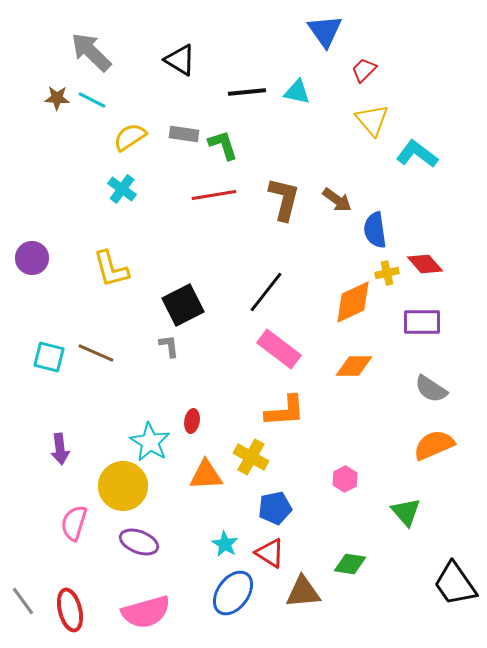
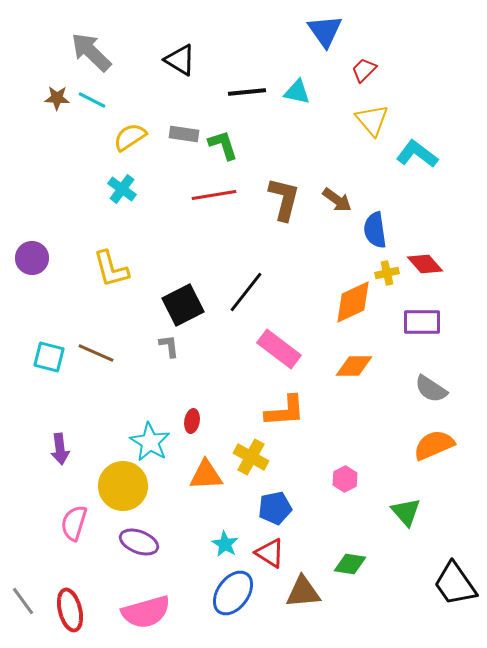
black line at (266, 292): moved 20 px left
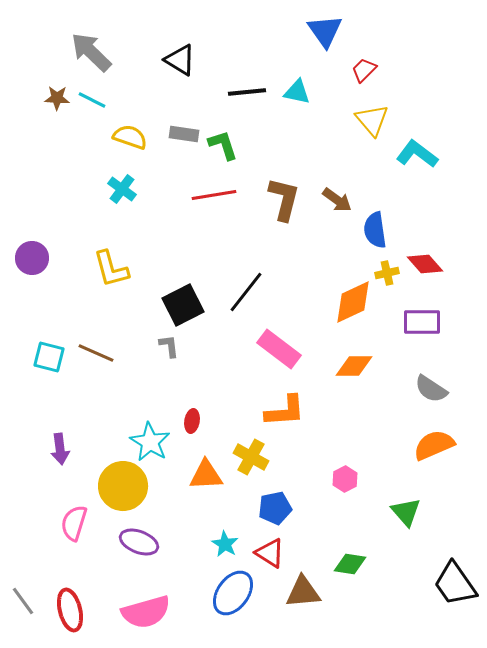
yellow semicircle at (130, 137): rotated 52 degrees clockwise
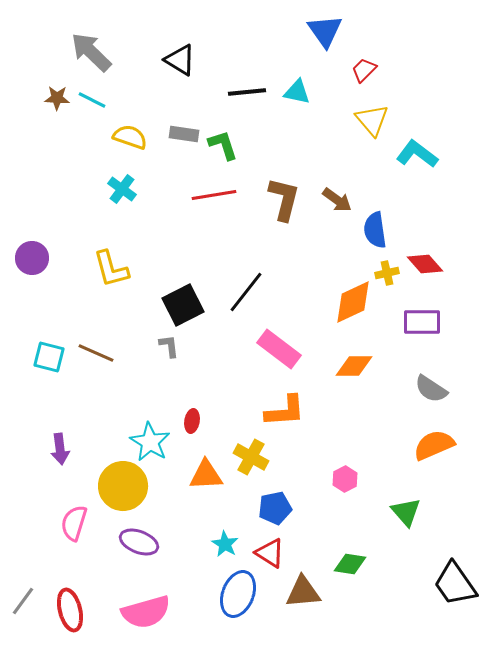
blue ellipse at (233, 593): moved 5 px right, 1 px down; rotated 15 degrees counterclockwise
gray line at (23, 601): rotated 72 degrees clockwise
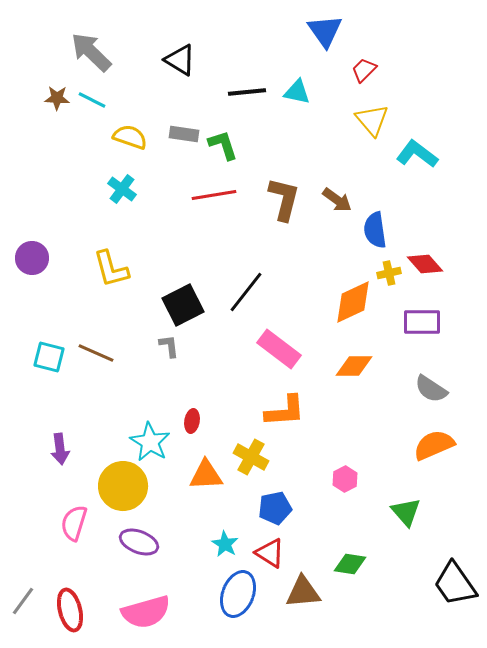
yellow cross at (387, 273): moved 2 px right
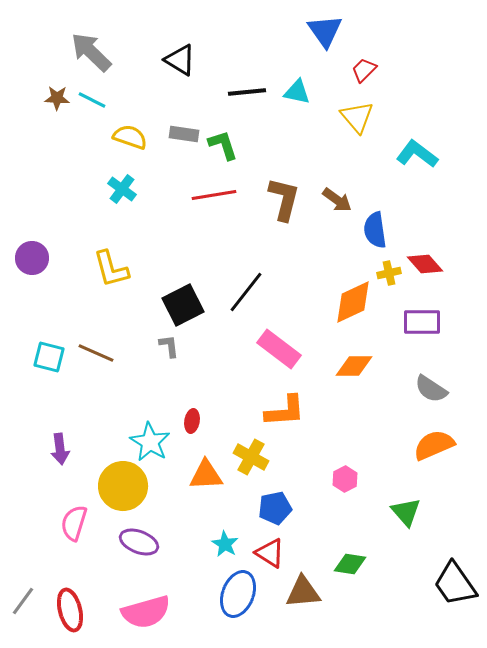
yellow triangle at (372, 120): moved 15 px left, 3 px up
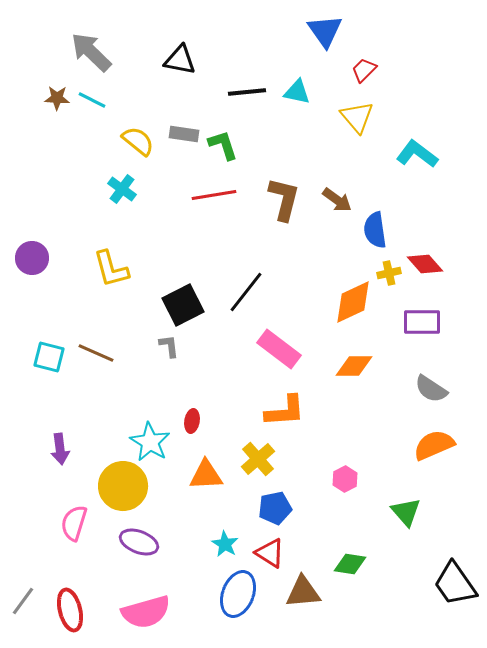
black triangle at (180, 60): rotated 20 degrees counterclockwise
yellow semicircle at (130, 137): moved 8 px right, 4 px down; rotated 20 degrees clockwise
yellow cross at (251, 457): moved 7 px right, 2 px down; rotated 20 degrees clockwise
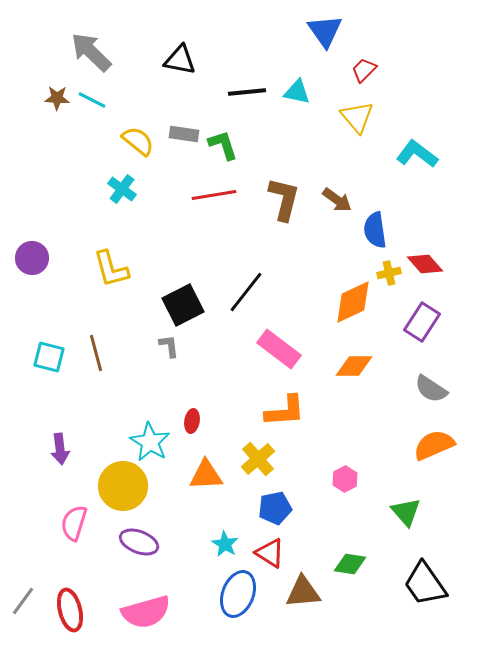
purple rectangle at (422, 322): rotated 57 degrees counterclockwise
brown line at (96, 353): rotated 51 degrees clockwise
black trapezoid at (455, 584): moved 30 px left
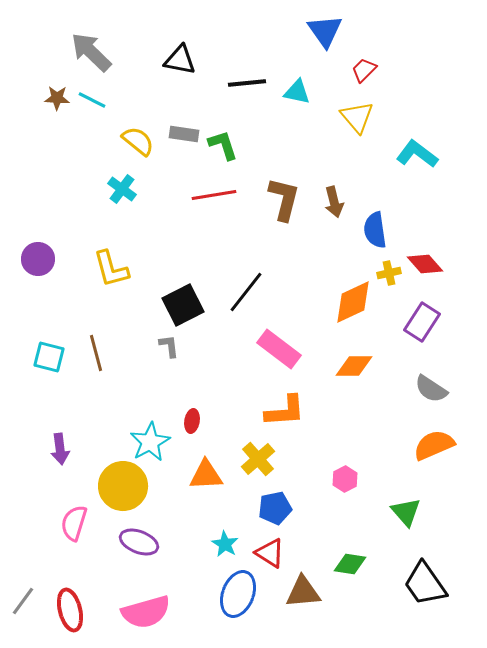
black line at (247, 92): moved 9 px up
brown arrow at (337, 200): moved 3 px left, 2 px down; rotated 40 degrees clockwise
purple circle at (32, 258): moved 6 px right, 1 px down
cyan star at (150, 442): rotated 12 degrees clockwise
